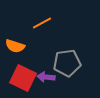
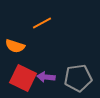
gray pentagon: moved 11 px right, 15 px down
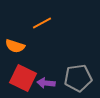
purple arrow: moved 6 px down
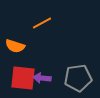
red square: rotated 20 degrees counterclockwise
purple arrow: moved 4 px left, 5 px up
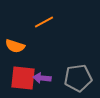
orange line: moved 2 px right, 1 px up
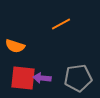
orange line: moved 17 px right, 2 px down
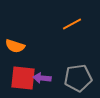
orange line: moved 11 px right
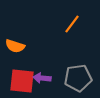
orange line: rotated 24 degrees counterclockwise
red square: moved 1 px left, 3 px down
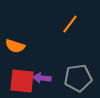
orange line: moved 2 px left
